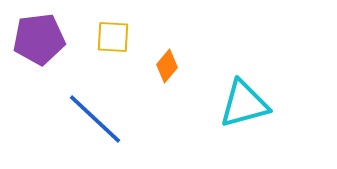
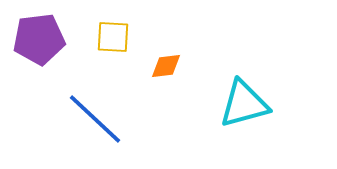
orange diamond: moved 1 px left; rotated 44 degrees clockwise
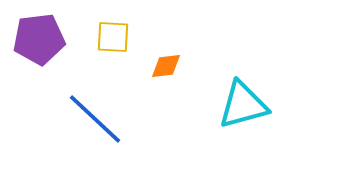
cyan triangle: moved 1 px left, 1 px down
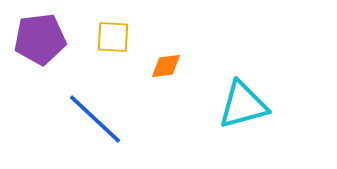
purple pentagon: moved 1 px right
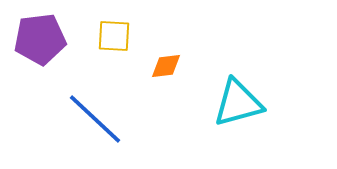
yellow square: moved 1 px right, 1 px up
cyan triangle: moved 5 px left, 2 px up
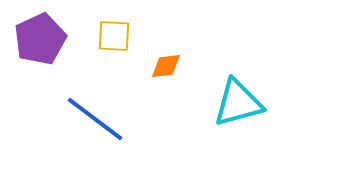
purple pentagon: rotated 18 degrees counterclockwise
blue line: rotated 6 degrees counterclockwise
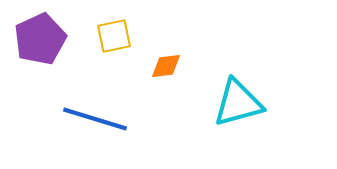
yellow square: rotated 15 degrees counterclockwise
blue line: rotated 20 degrees counterclockwise
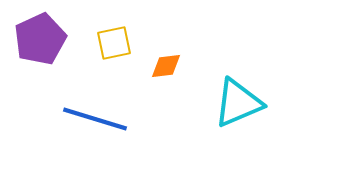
yellow square: moved 7 px down
cyan triangle: rotated 8 degrees counterclockwise
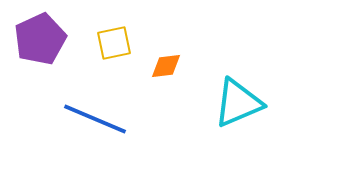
blue line: rotated 6 degrees clockwise
